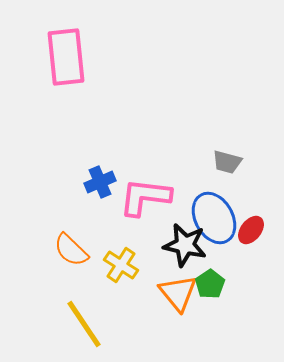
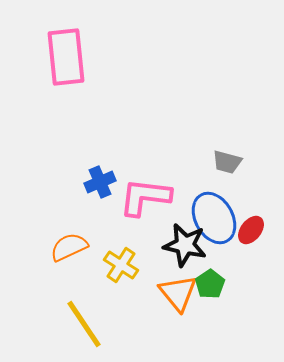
orange semicircle: moved 2 px left, 3 px up; rotated 111 degrees clockwise
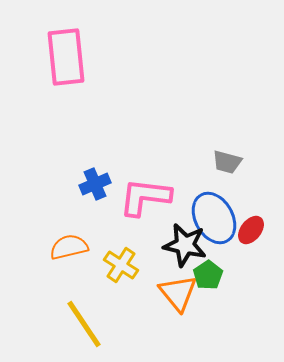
blue cross: moved 5 px left, 2 px down
orange semicircle: rotated 12 degrees clockwise
green pentagon: moved 2 px left, 9 px up
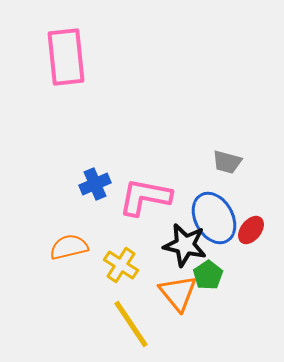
pink L-shape: rotated 4 degrees clockwise
yellow line: moved 47 px right
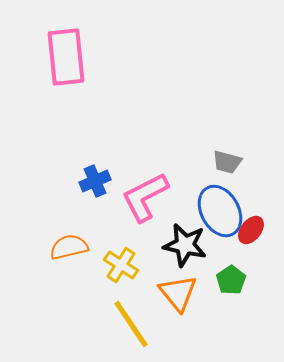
blue cross: moved 3 px up
pink L-shape: rotated 38 degrees counterclockwise
blue ellipse: moved 6 px right, 7 px up
green pentagon: moved 23 px right, 5 px down
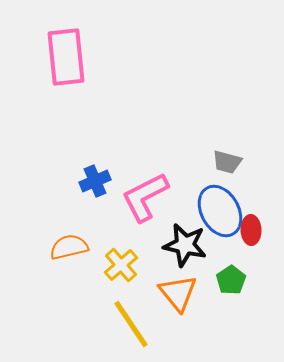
red ellipse: rotated 40 degrees counterclockwise
yellow cross: rotated 16 degrees clockwise
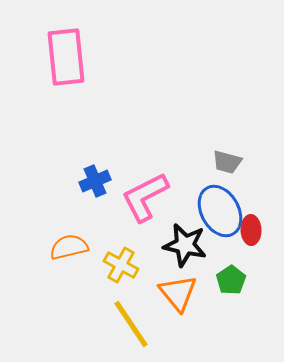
yellow cross: rotated 20 degrees counterclockwise
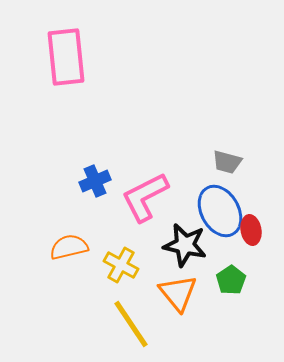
red ellipse: rotated 8 degrees counterclockwise
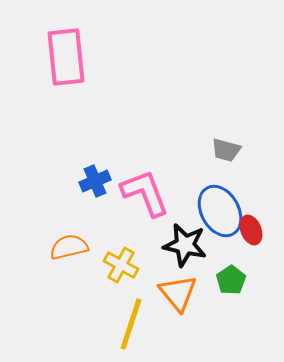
gray trapezoid: moved 1 px left, 12 px up
pink L-shape: moved 4 px up; rotated 96 degrees clockwise
red ellipse: rotated 12 degrees counterclockwise
yellow line: rotated 52 degrees clockwise
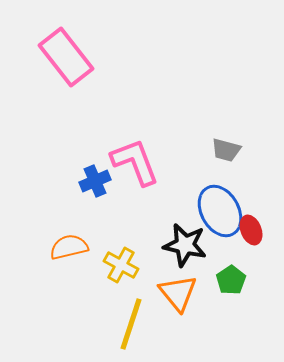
pink rectangle: rotated 32 degrees counterclockwise
pink L-shape: moved 10 px left, 31 px up
